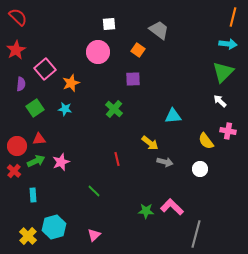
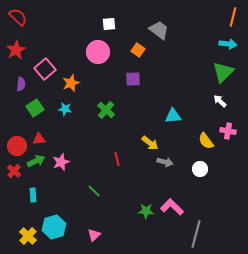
green cross: moved 8 px left, 1 px down
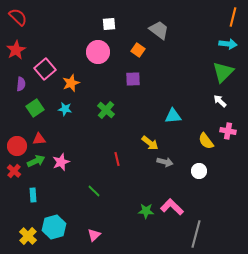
white circle: moved 1 px left, 2 px down
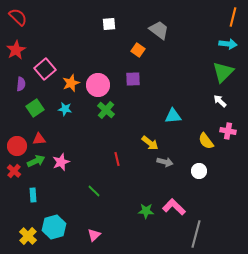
pink circle: moved 33 px down
pink L-shape: moved 2 px right
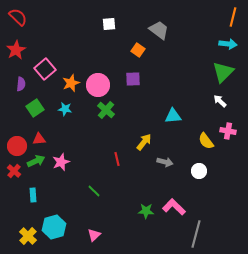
yellow arrow: moved 6 px left, 1 px up; rotated 90 degrees counterclockwise
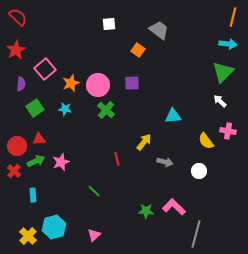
purple square: moved 1 px left, 4 px down
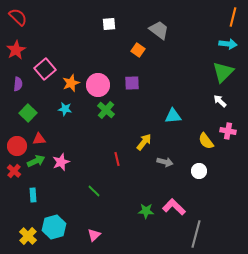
purple semicircle: moved 3 px left
green square: moved 7 px left, 5 px down; rotated 12 degrees counterclockwise
